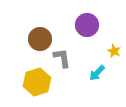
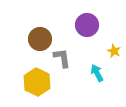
cyan arrow: rotated 108 degrees clockwise
yellow hexagon: rotated 16 degrees counterclockwise
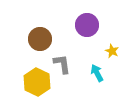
yellow star: moved 2 px left
gray L-shape: moved 6 px down
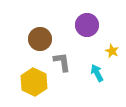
gray L-shape: moved 2 px up
yellow hexagon: moved 3 px left
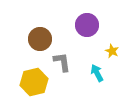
yellow hexagon: rotated 20 degrees clockwise
